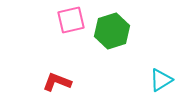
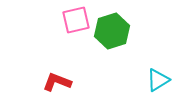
pink square: moved 5 px right
cyan triangle: moved 3 px left
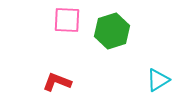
pink square: moved 9 px left; rotated 16 degrees clockwise
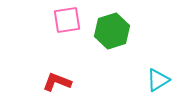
pink square: rotated 12 degrees counterclockwise
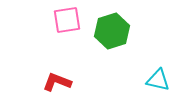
cyan triangle: rotated 45 degrees clockwise
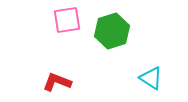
cyan triangle: moved 7 px left, 2 px up; rotated 20 degrees clockwise
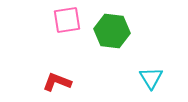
green hexagon: rotated 24 degrees clockwise
cyan triangle: rotated 25 degrees clockwise
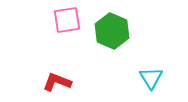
green hexagon: rotated 16 degrees clockwise
